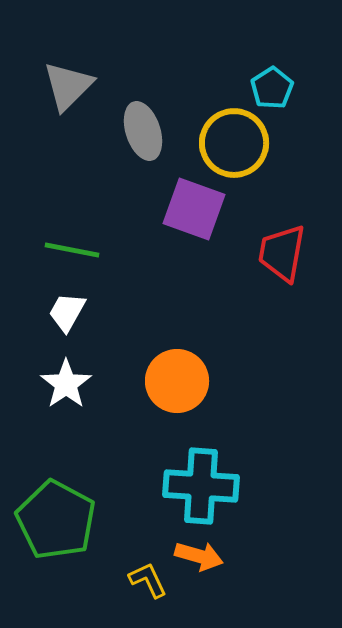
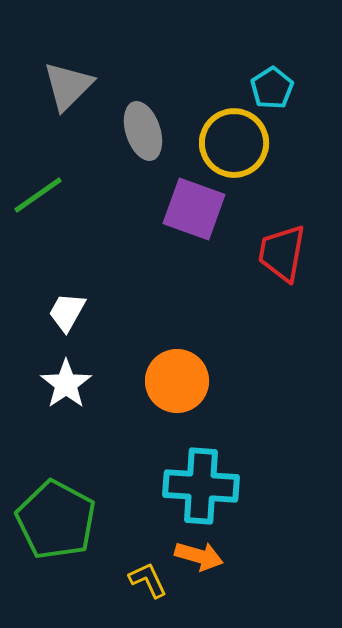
green line: moved 34 px left, 55 px up; rotated 46 degrees counterclockwise
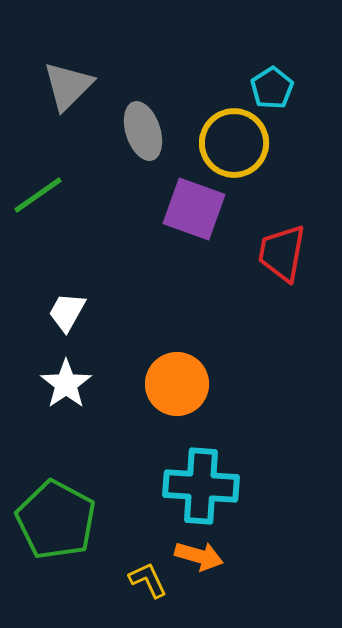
orange circle: moved 3 px down
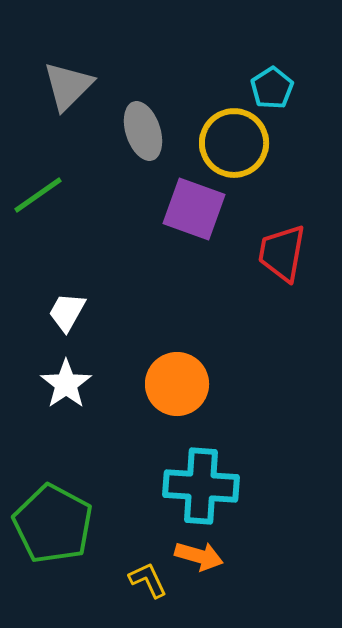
green pentagon: moved 3 px left, 4 px down
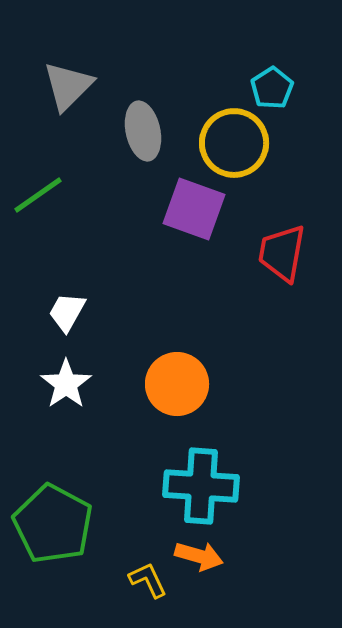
gray ellipse: rotated 6 degrees clockwise
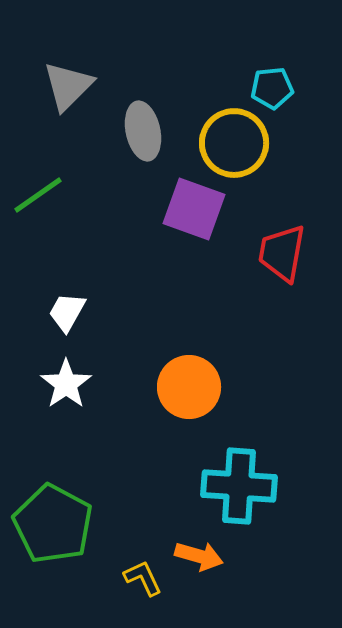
cyan pentagon: rotated 27 degrees clockwise
orange circle: moved 12 px right, 3 px down
cyan cross: moved 38 px right
yellow L-shape: moved 5 px left, 2 px up
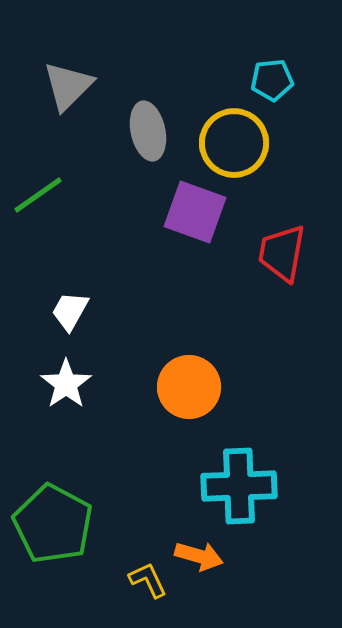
cyan pentagon: moved 8 px up
gray ellipse: moved 5 px right
purple square: moved 1 px right, 3 px down
white trapezoid: moved 3 px right, 1 px up
cyan cross: rotated 6 degrees counterclockwise
yellow L-shape: moved 5 px right, 2 px down
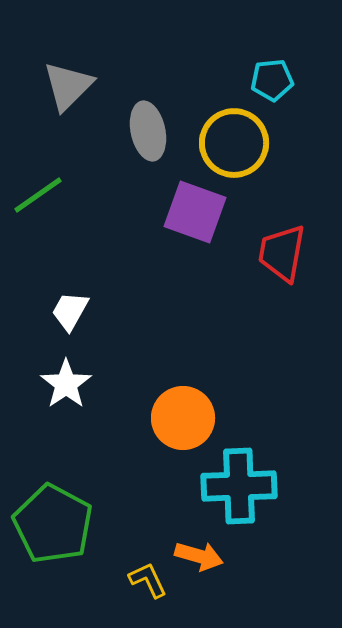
orange circle: moved 6 px left, 31 px down
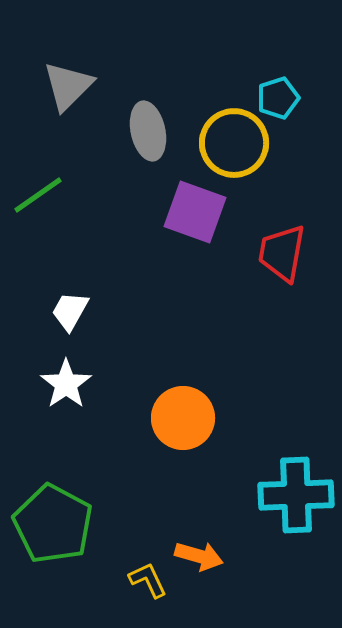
cyan pentagon: moved 6 px right, 18 px down; rotated 12 degrees counterclockwise
cyan cross: moved 57 px right, 9 px down
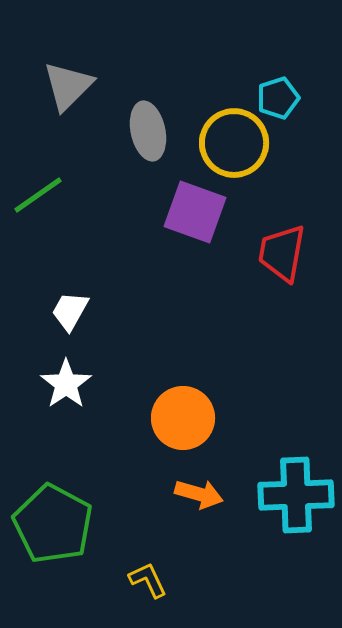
orange arrow: moved 62 px up
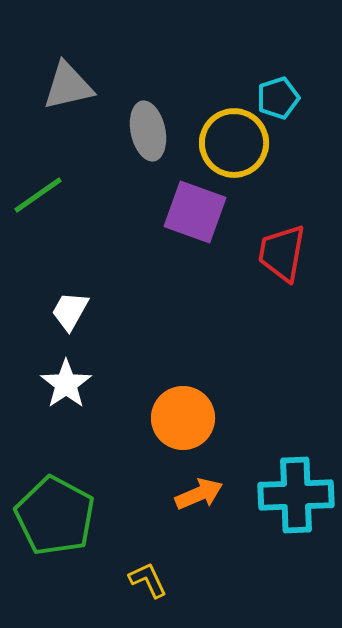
gray triangle: rotated 32 degrees clockwise
orange arrow: rotated 39 degrees counterclockwise
green pentagon: moved 2 px right, 8 px up
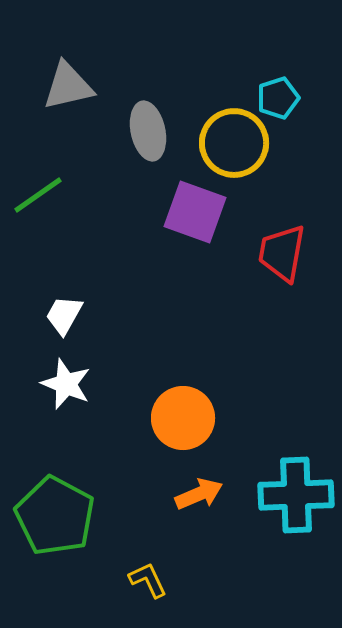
white trapezoid: moved 6 px left, 4 px down
white star: rotated 15 degrees counterclockwise
